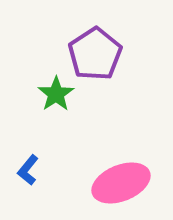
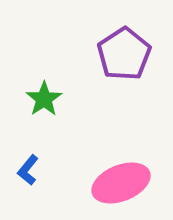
purple pentagon: moved 29 px right
green star: moved 12 px left, 5 px down
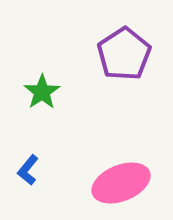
green star: moved 2 px left, 7 px up
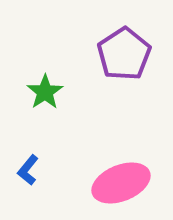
green star: moved 3 px right
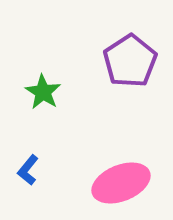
purple pentagon: moved 6 px right, 7 px down
green star: moved 2 px left; rotated 6 degrees counterclockwise
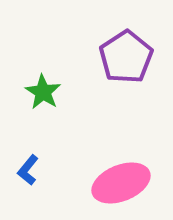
purple pentagon: moved 4 px left, 4 px up
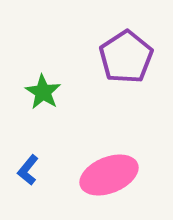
pink ellipse: moved 12 px left, 8 px up
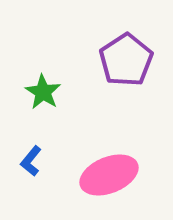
purple pentagon: moved 3 px down
blue L-shape: moved 3 px right, 9 px up
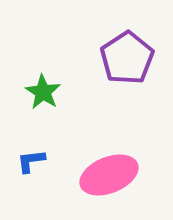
purple pentagon: moved 1 px right, 2 px up
blue L-shape: rotated 44 degrees clockwise
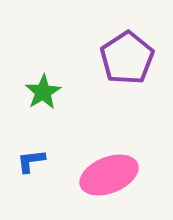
green star: rotated 9 degrees clockwise
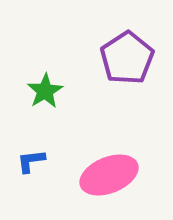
green star: moved 2 px right, 1 px up
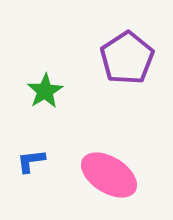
pink ellipse: rotated 54 degrees clockwise
